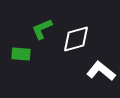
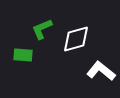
green rectangle: moved 2 px right, 1 px down
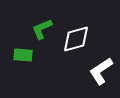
white L-shape: rotated 72 degrees counterclockwise
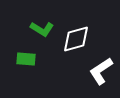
green L-shape: rotated 125 degrees counterclockwise
green rectangle: moved 3 px right, 4 px down
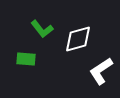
green L-shape: rotated 20 degrees clockwise
white diamond: moved 2 px right
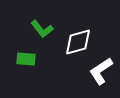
white diamond: moved 3 px down
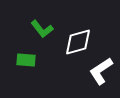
green rectangle: moved 1 px down
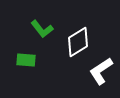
white diamond: rotated 16 degrees counterclockwise
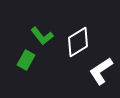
green L-shape: moved 7 px down
green rectangle: rotated 66 degrees counterclockwise
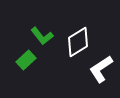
green rectangle: rotated 18 degrees clockwise
white L-shape: moved 2 px up
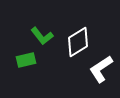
green rectangle: rotated 30 degrees clockwise
